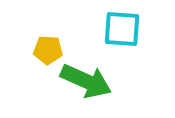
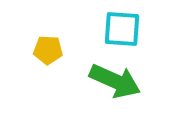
green arrow: moved 29 px right
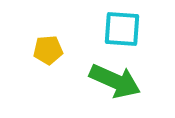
yellow pentagon: rotated 8 degrees counterclockwise
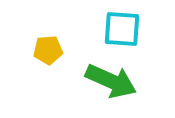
green arrow: moved 4 px left
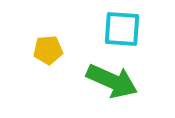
green arrow: moved 1 px right
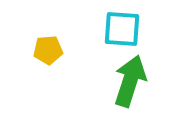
green arrow: moved 18 px right; rotated 96 degrees counterclockwise
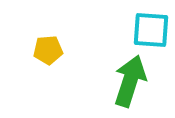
cyan square: moved 29 px right, 1 px down
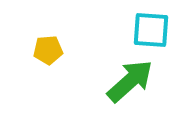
green arrow: rotated 30 degrees clockwise
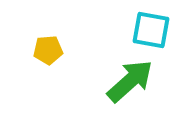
cyan square: rotated 6 degrees clockwise
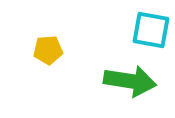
green arrow: rotated 51 degrees clockwise
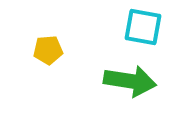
cyan square: moved 8 px left, 3 px up
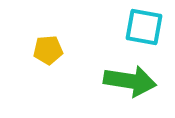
cyan square: moved 1 px right
